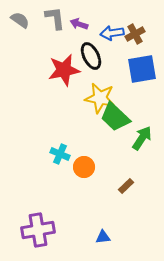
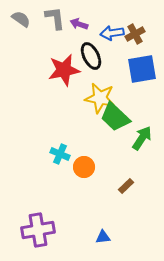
gray semicircle: moved 1 px right, 1 px up
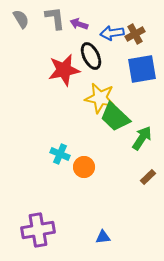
gray semicircle: rotated 24 degrees clockwise
brown rectangle: moved 22 px right, 9 px up
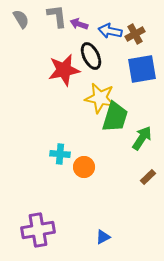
gray L-shape: moved 2 px right, 2 px up
blue arrow: moved 2 px left, 2 px up; rotated 20 degrees clockwise
green trapezoid: rotated 116 degrees counterclockwise
cyan cross: rotated 18 degrees counterclockwise
blue triangle: rotated 21 degrees counterclockwise
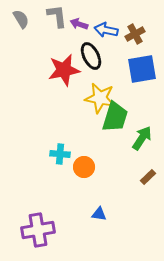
blue arrow: moved 4 px left, 1 px up
blue triangle: moved 4 px left, 23 px up; rotated 35 degrees clockwise
